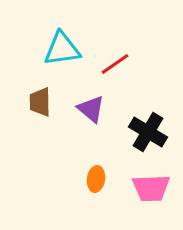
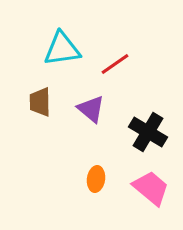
pink trapezoid: rotated 138 degrees counterclockwise
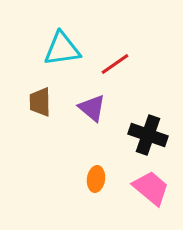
purple triangle: moved 1 px right, 1 px up
black cross: moved 3 px down; rotated 12 degrees counterclockwise
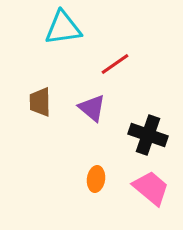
cyan triangle: moved 1 px right, 21 px up
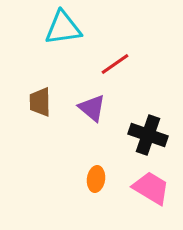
pink trapezoid: rotated 9 degrees counterclockwise
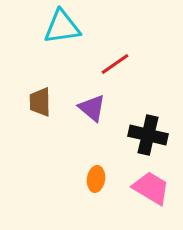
cyan triangle: moved 1 px left, 1 px up
black cross: rotated 6 degrees counterclockwise
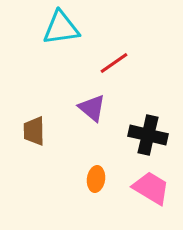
cyan triangle: moved 1 px left, 1 px down
red line: moved 1 px left, 1 px up
brown trapezoid: moved 6 px left, 29 px down
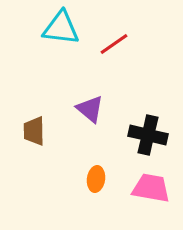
cyan triangle: rotated 15 degrees clockwise
red line: moved 19 px up
purple triangle: moved 2 px left, 1 px down
pink trapezoid: rotated 21 degrees counterclockwise
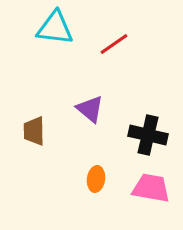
cyan triangle: moved 6 px left
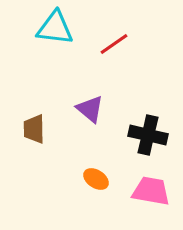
brown trapezoid: moved 2 px up
orange ellipse: rotated 65 degrees counterclockwise
pink trapezoid: moved 3 px down
